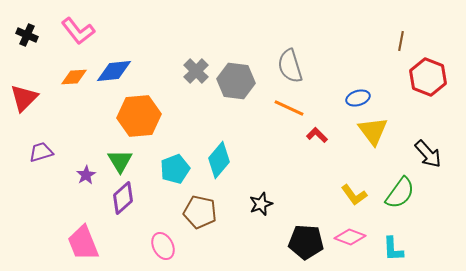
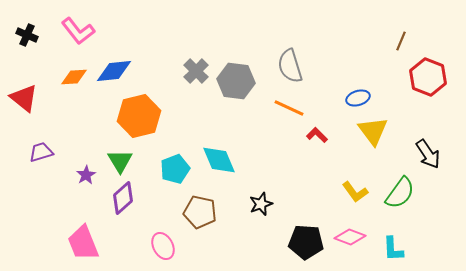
brown line: rotated 12 degrees clockwise
red triangle: rotated 36 degrees counterclockwise
orange hexagon: rotated 9 degrees counterclockwise
black arrow: rotated 8 degrees clockwise
cyan diamond: rotated 63 degrees counterclockwise
yellow L-shape: moved 1 px right, 3 px up
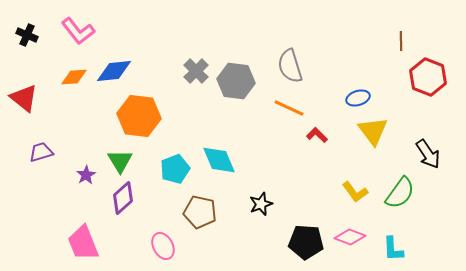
brown line: rotated 24 degrees counterclockwise
orange hexagon: rotated 21 degrees clockwise
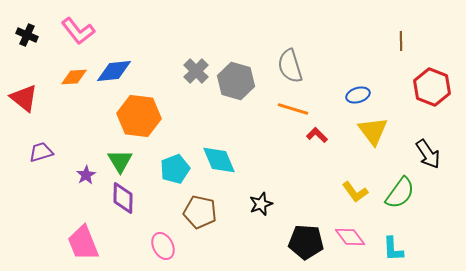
red hexagon: moved 4 px right, 10 px down
gray hexagon: rotated 9 degrees clockwise
blue ellipse: moved 3 px up
orange line: moved 4 px right, 1 px down; rotated 8 degrees counterclockwise
purple diamond: rotated 48 degrees counterclockwise
pink diamond: rotated 32 degrees clockwise
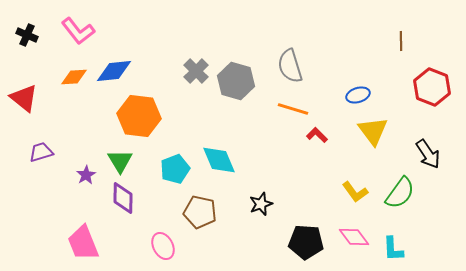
pink diamond: moved 4 px right
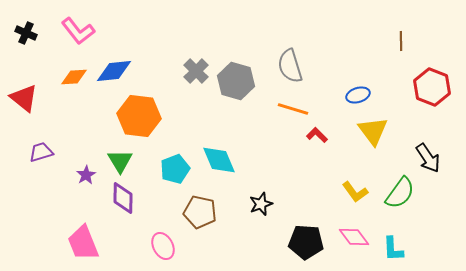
black cross: moved 1 px left, 2 px up
black arrow: moved 4 px down
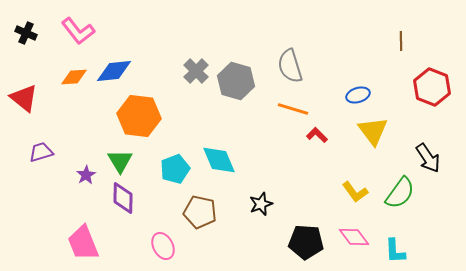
cyan L-shape: moved 2 px right, 2 px down
